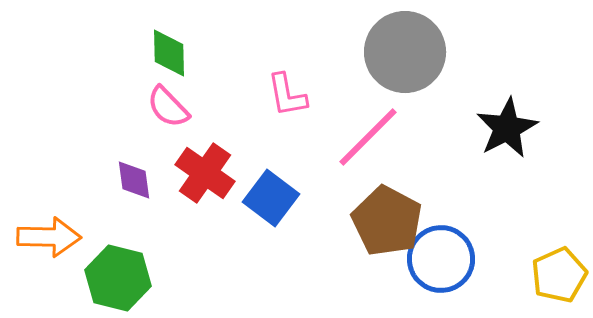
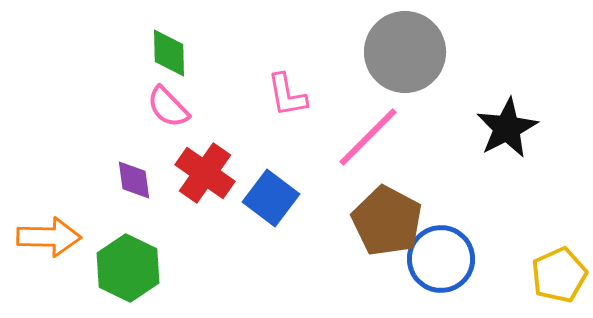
green hexagon: moved 10 px right, 10 px up; rotated 12 degrees clockwise
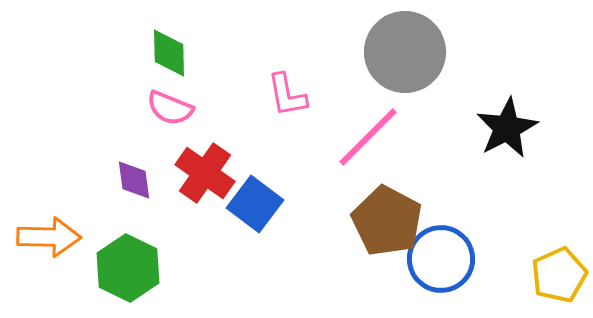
pink semicircle: moved 2 px right, 1 px down; rotated 24 degrees counterclockwise
blue square: moved 16 px left, 6 px down
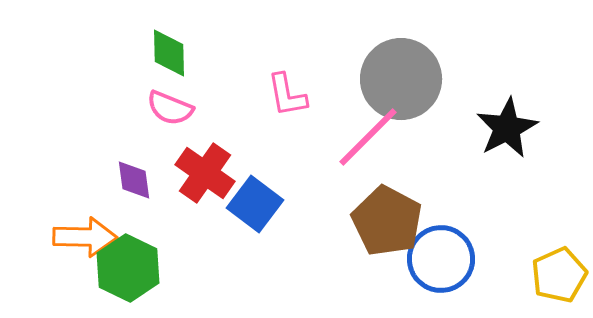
gray circle: moved 4 px left, 27 px down
orange arrow: moved 36 px right
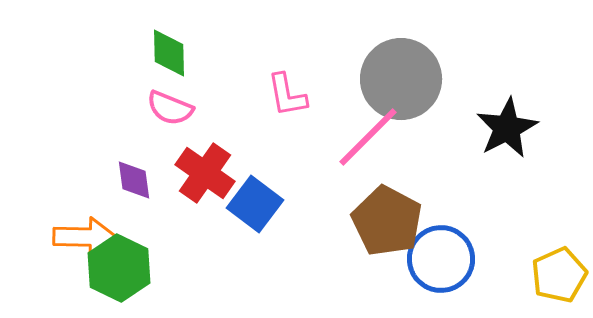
green hexagon: moved 9 px left
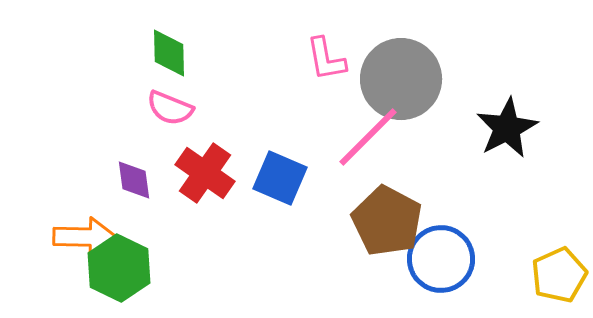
pink L-shape: moved 39 px right, 36 px up
blue square: moved 25 px right, 26 px up; rotated 14 degrees counterclockwise
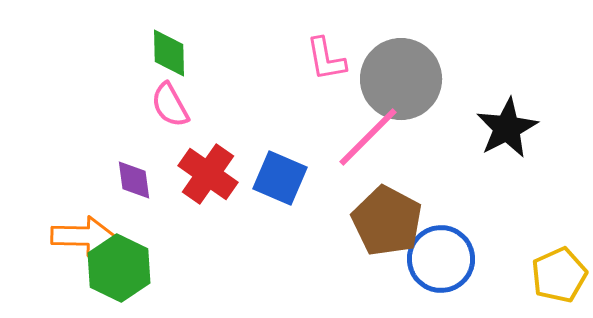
pink semicircle: moved 3 px up; rotated 39 degrees clockwise
red cross: moved 3 px right, 1 px down
orange arrow: moved 2 px left, 1 px up
